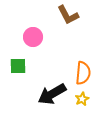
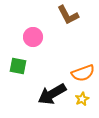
green square: rotated 12 degrees clockwise
orange semicircle: rotated 65 degrees clockwise
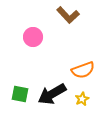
brown L-shape: rotated 15 degrees counterclockwise
green square: moved 2 px right, 28 px down
orange semicircle: moved 3 px up
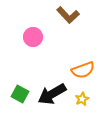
green square: rotated 18 degrees clockwise
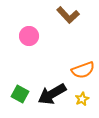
pink circle: moved 4 px left, 1 px up
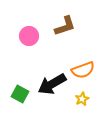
brown L-shape: moved 3 px left, 11 px down; rotated 65 degrees counterclockwise
black arrow: moved 10 px up
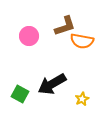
orange semicircle: moved 1 px left, 29 px up; rotated 30 degrees clockwise
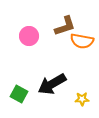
green square: moved 1 px left
yellow star: rotated 24 degrees clockwise
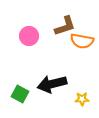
black arrow: rotated 16 degrees clockwise
green square: moved 1 px right
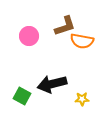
green square: moved 2 px right, 2 px down
